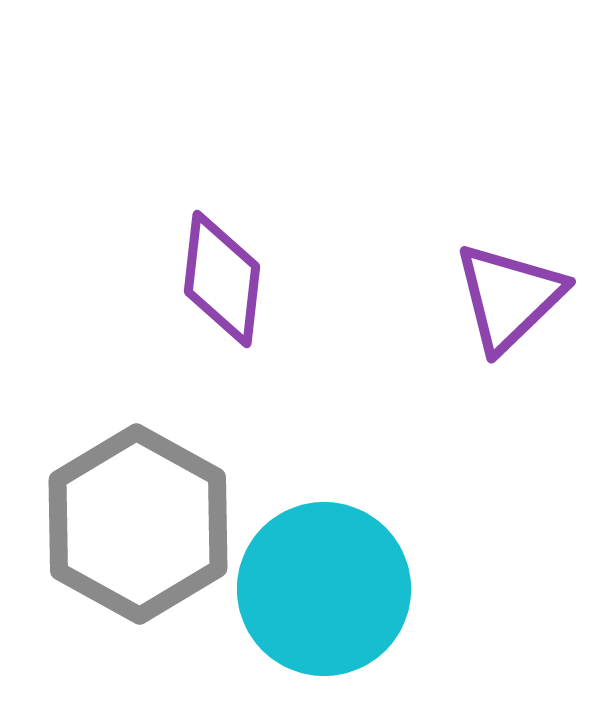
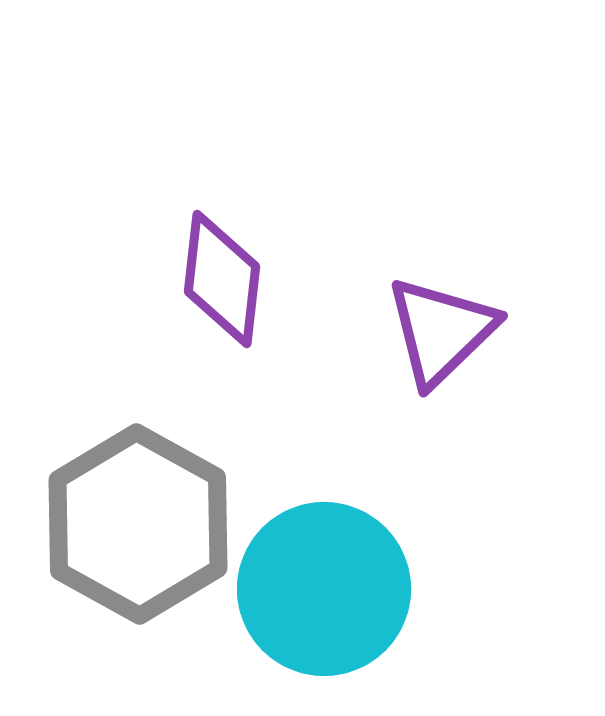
purple triangle: moved 68 px left, 34 px down
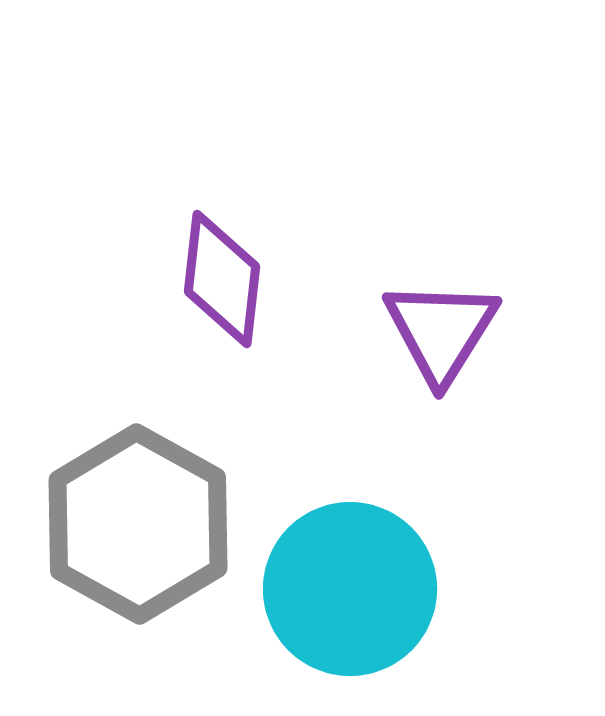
purple triangle: rotated 14 degrees counterclockwise
cyan circle: moved 26 px right
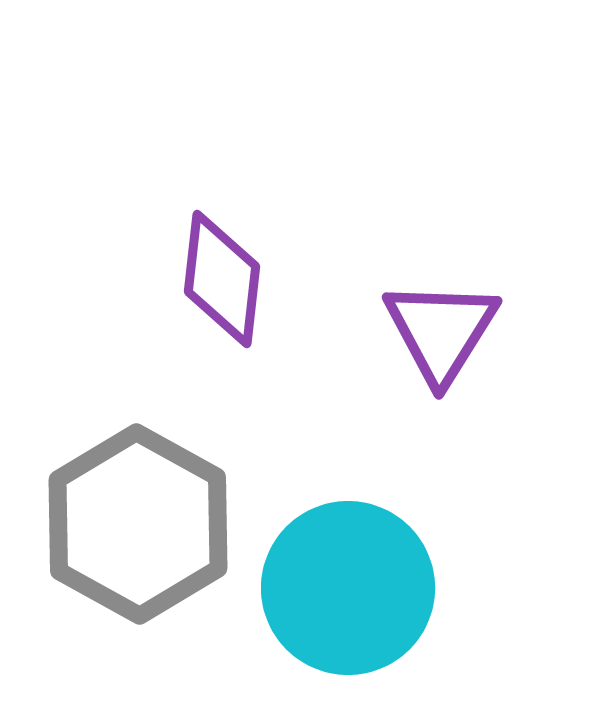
cyan circle: moved 2 px left, 1 px up
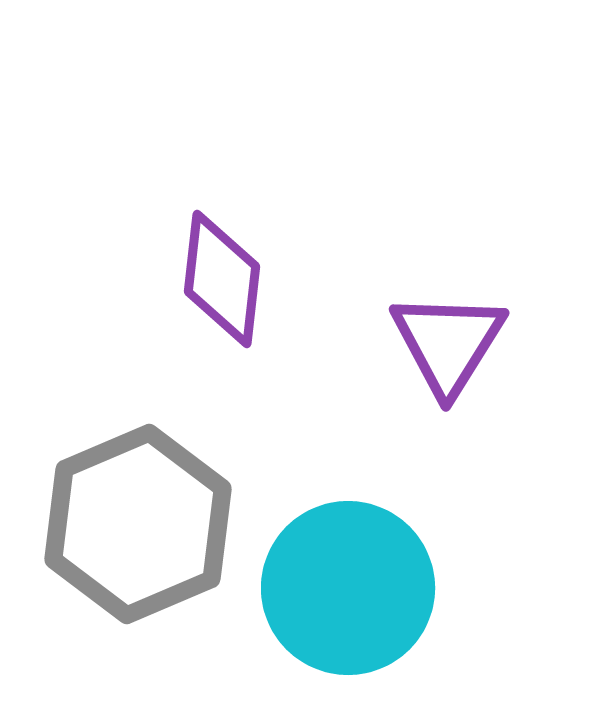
purple triangle: moved 7 px right, 12 px down
gray hexagon: rotated 8 degrees clockwise
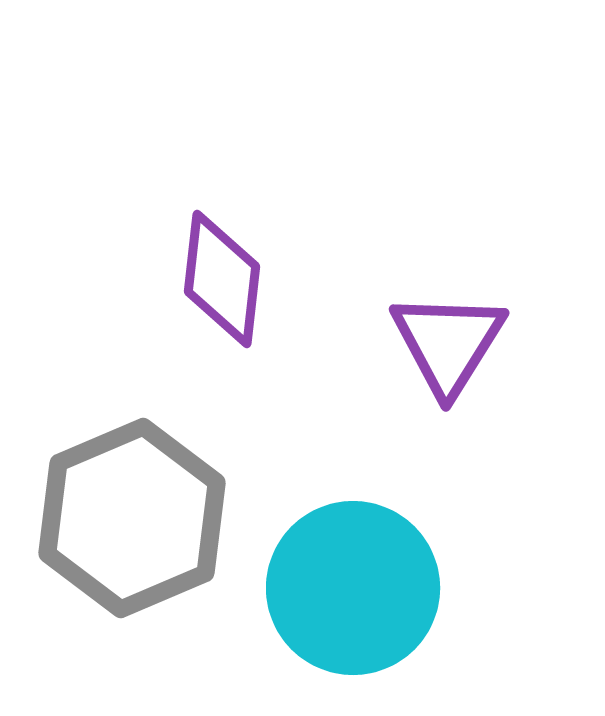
gray hexagon: moved 6 px left, 6 px up
cyan circle: moved 5 px right
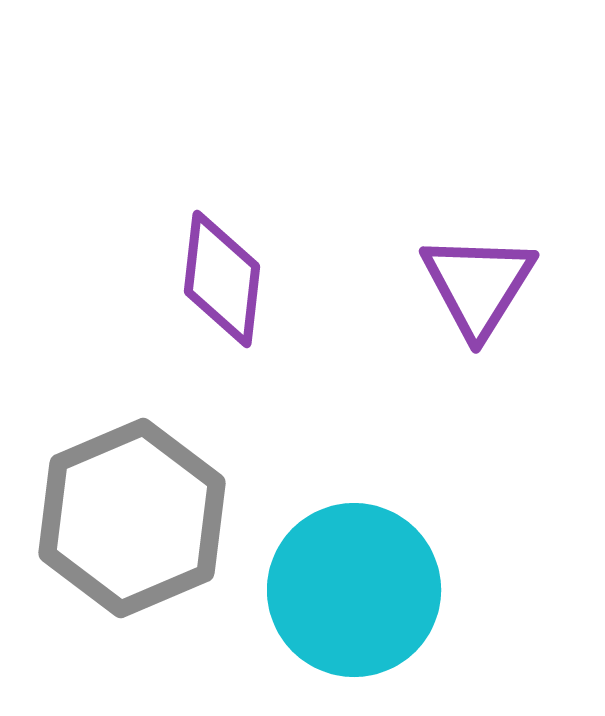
purple triangle: moved 30 px right, 58 px up
cyan circle: moved 1 px right, 2 px down
